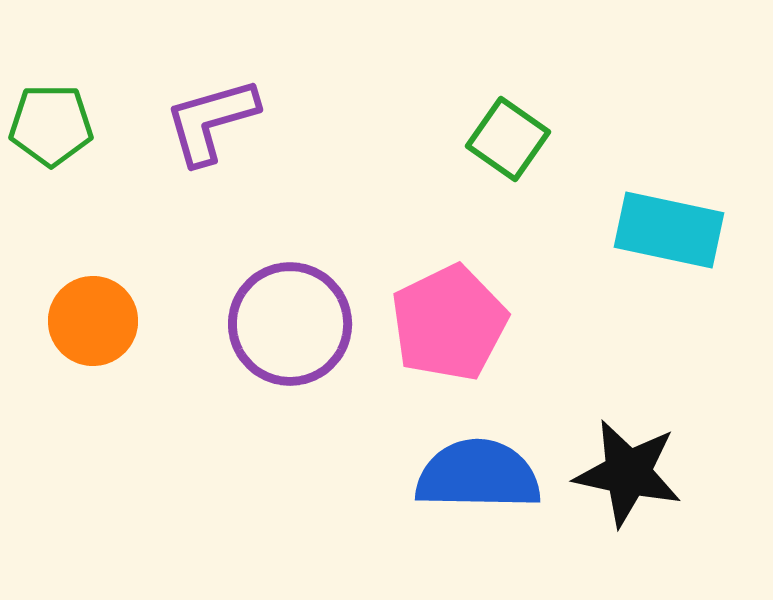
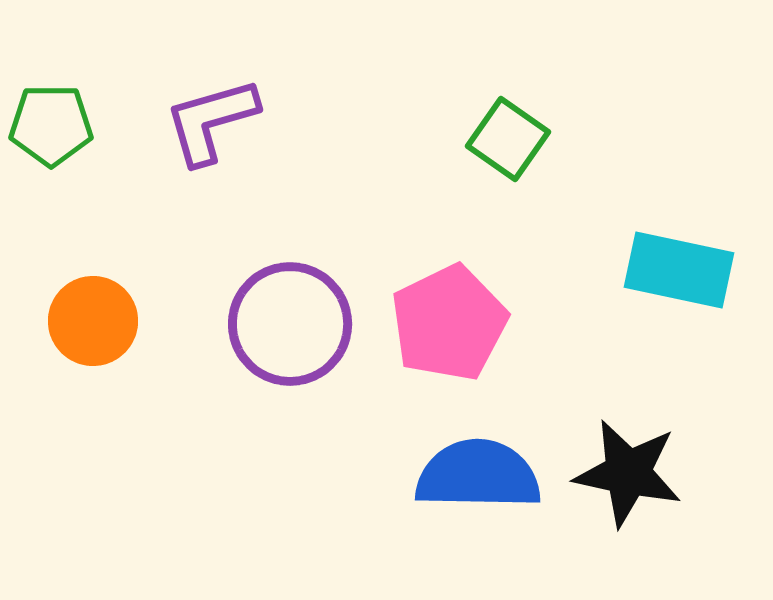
cyan rectangle: moved 10 px right, 40 px down
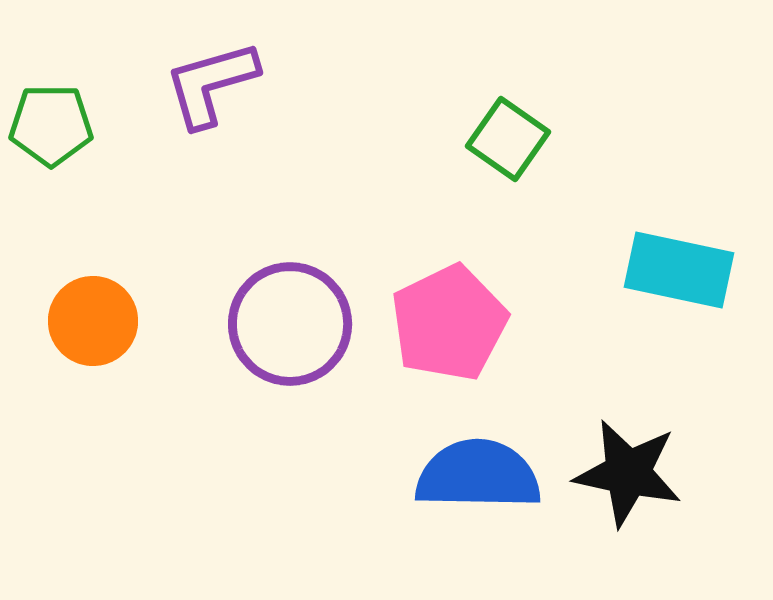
purple L-shape: moved 37 px up
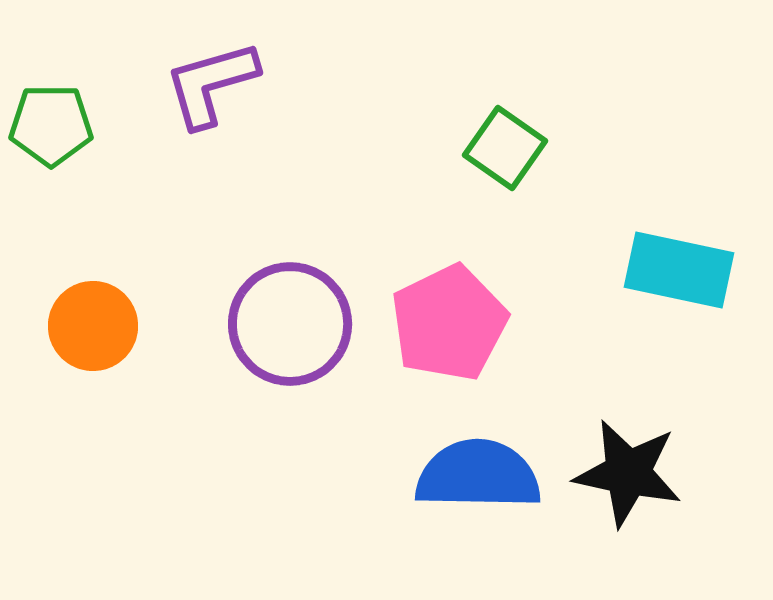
green square: moved 3 px left, 9 px down
orange circle: moved 5 px down
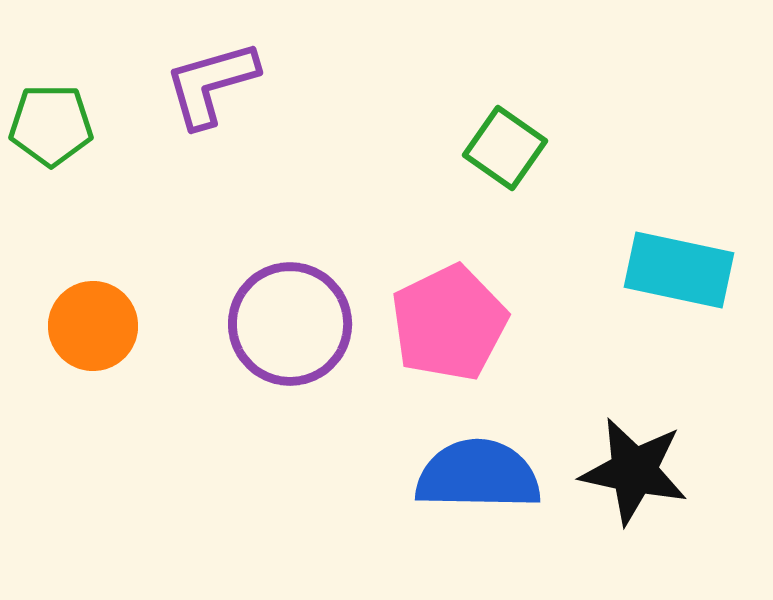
black star: moved 6 px right, 2 px up
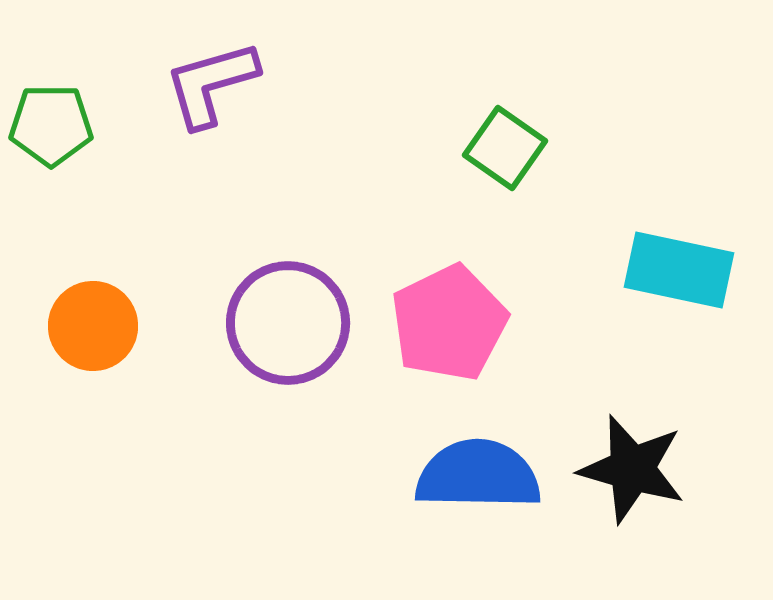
purple circle: moved 2 px left, 1 px up
black star: moved 2 px left, 2 px up; rotated 4 degrees clockwise
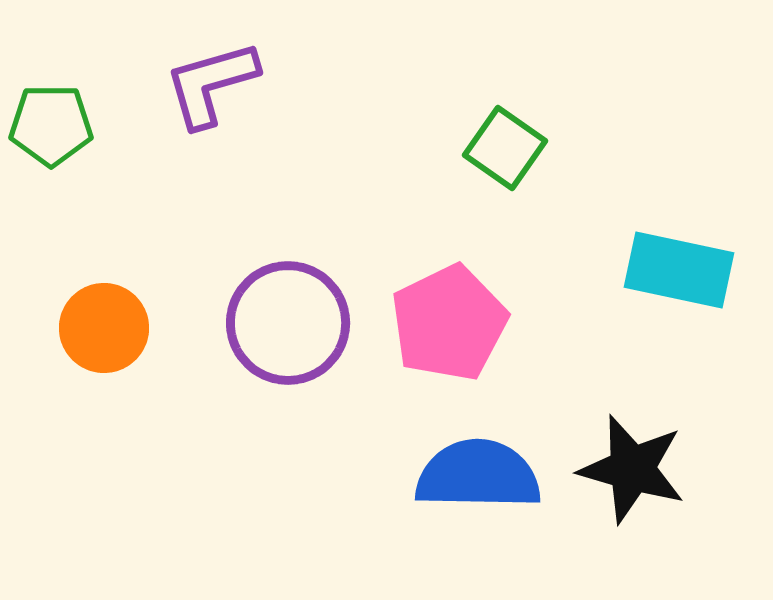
orange circle: moved 11 px right, 2 px down
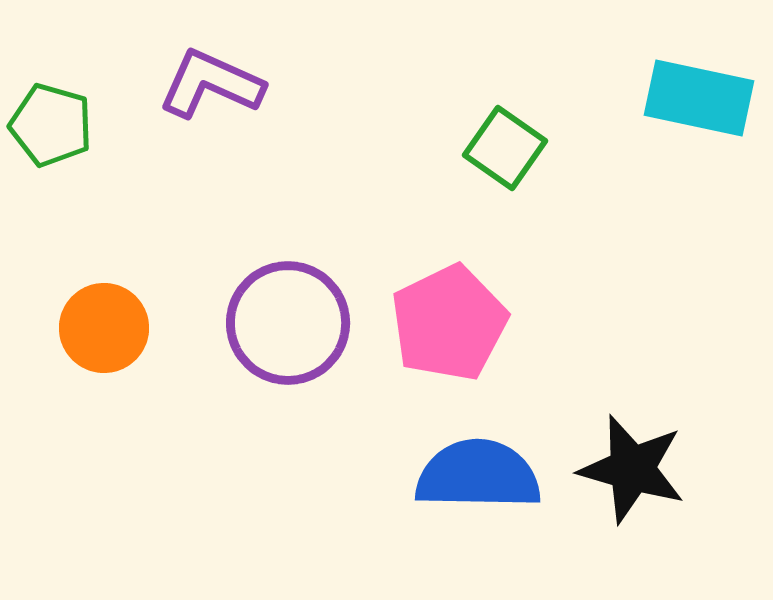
purple L-shape: rotated 40 degrees clockwise
green pentagon: rotated 16 degrees clockwise
cyan rectangle: moved 20 px right, 172 px up
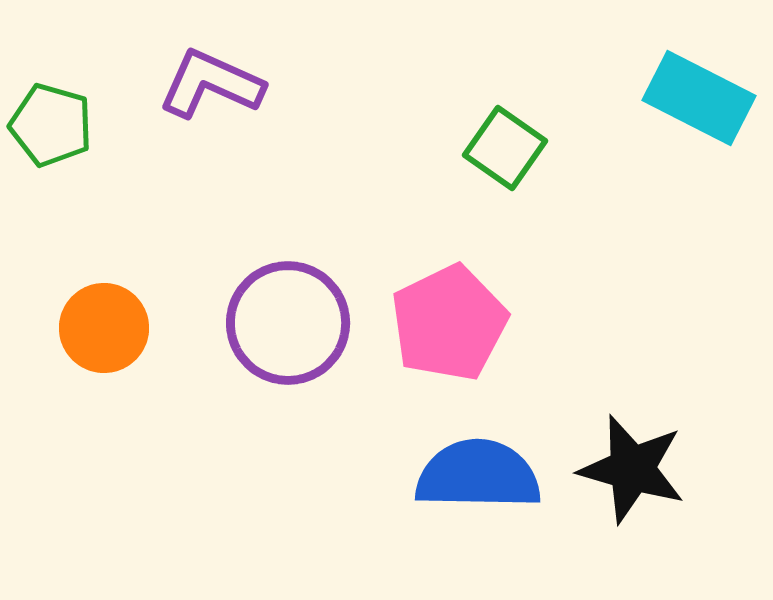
cyan rectangle: rotated 15 degrees clockwise
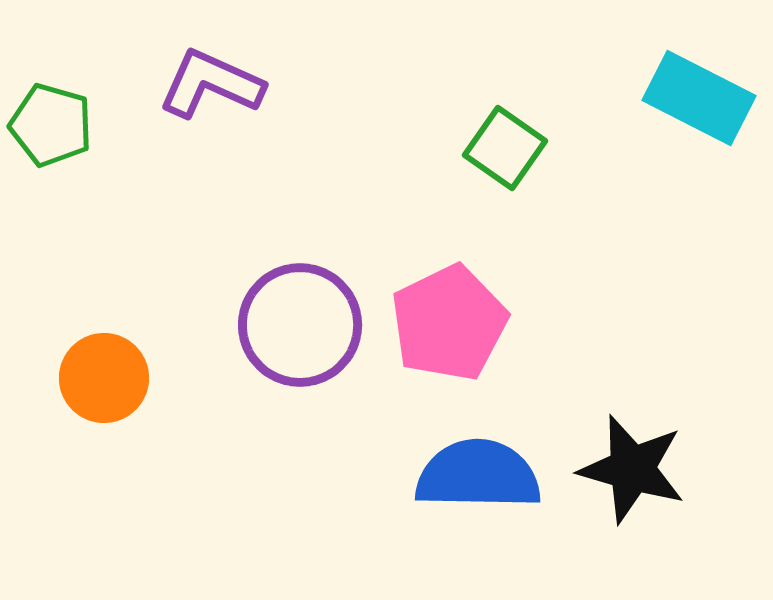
purple circle: moved 12 px right, 2 px down
orange circle: moved 50 px down
